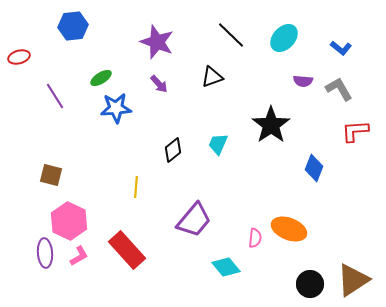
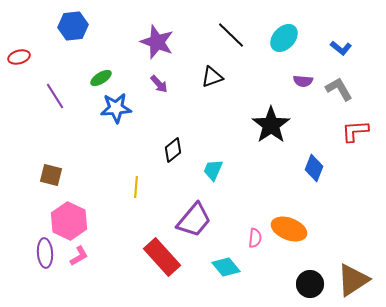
cyan trapezoid: moved 5 px left, 26 px down
red rectangle: moved 35 px right, 7 px down
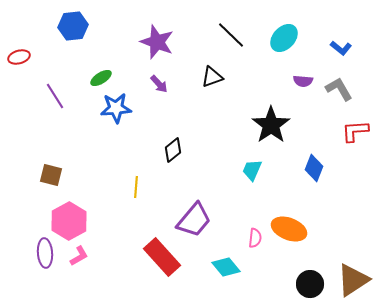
cyan trapezoid: moved 39 px right
pink hexagon: rotated 6 degrees clockwise
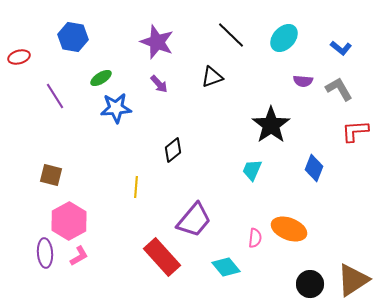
blue hexagon: moved 11 px down; rotated 16 degrees clockwise
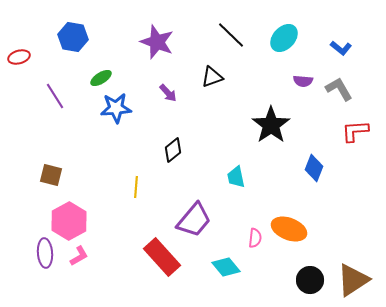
purple arrow: moved 9 px right, 9 px down
cyan trapezoid: moved 16 px left, 7 px down; rotated 35 degrees counterclockwise
black circle: moved 4 px up
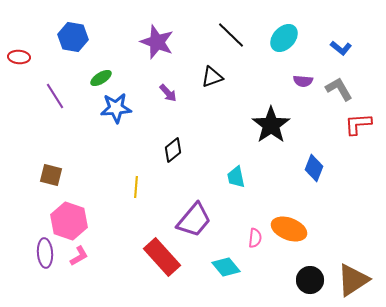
red ellipse: rotated 20 degrees clockwise
red L-shape: moved 3 px right, 7 px up
pink hexagon: rotated 12 degrees counterclockwise
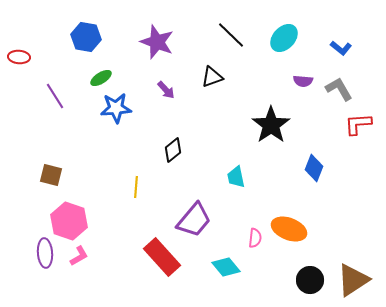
blue hexagon: moved 13 px right
purple arrow: moved 2 px left, 3 px up
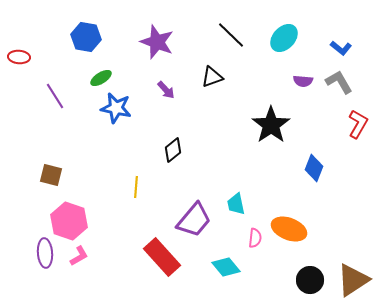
gray L-shape: moved 7 px up
blue star: rotated 16 degrees clockwise
red L-shape: rotated 124 degrees clockwise
cyan trapezoid: moved 27 px down
